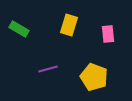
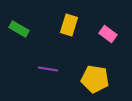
pink rectangle: rotated 48 degrees counterclockwise
purple line: rotated 24 degrees clockwise
yellow pentagon: moved 1 px right, 2 px down; rotated 12 degrees counterclockwise
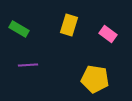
purple line: moved 20 px left, 4 px up; rotated 12 degrees counterclockwise
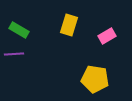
green rectangle: moved 1 px down
pink rectangle: moved 1 px left, 2 px down; rotated 66 degrees counterclockwise
purple line: moved 14 px left, 11 px up
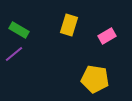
purple line: rotated 36 degrees counterclockwise
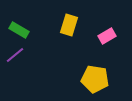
purple line: moved 1 px right, 1 px down
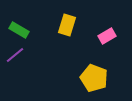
yellow rectangle: moved 2 px left
yellow pentagon: moved 1 px left, 1 px up; rotated 12 degrees clockwise
